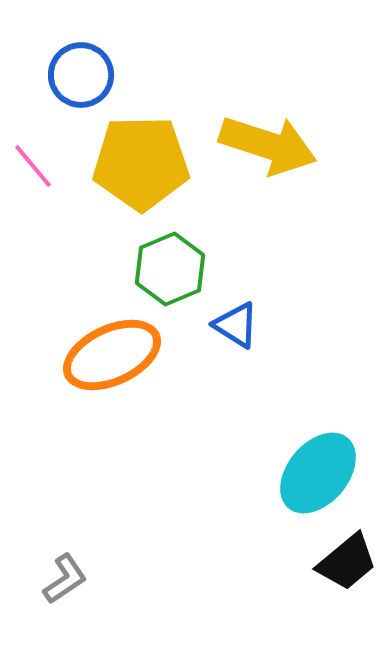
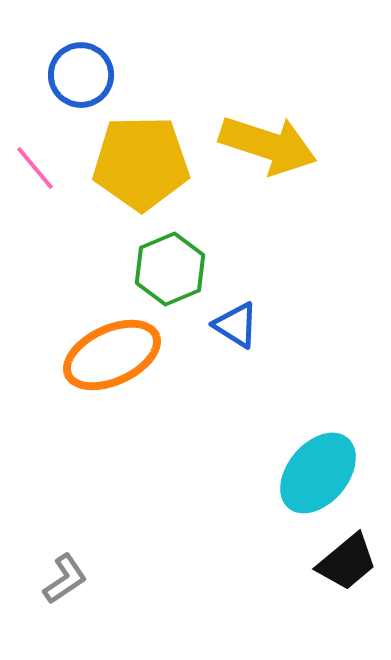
pink line: moved 2 px right, 2 px down
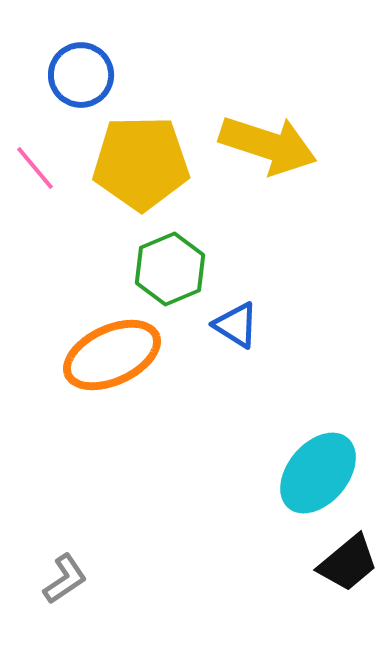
black trapezoid: moved 1 px right, 1 px down
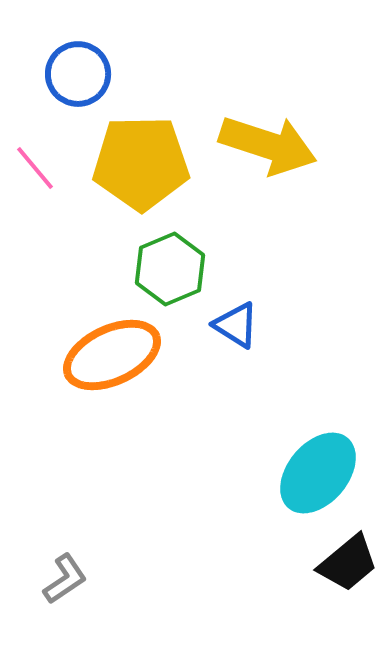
blue circle: moved 3 px left, 1 px up
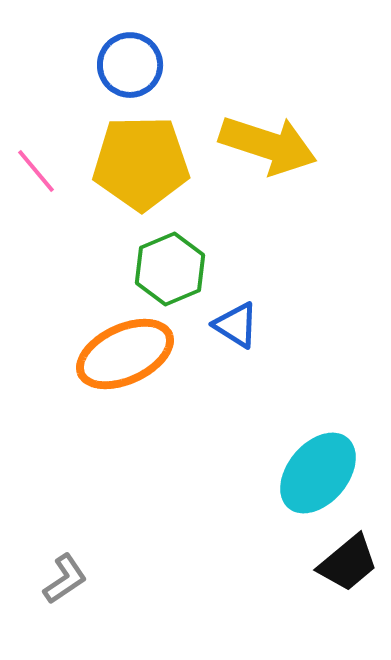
blue circle: moved 52 px right, 9 px up
pink line: moved 1 px right, 3 px down
orange ellipse: moved 13 px right, 1 px up
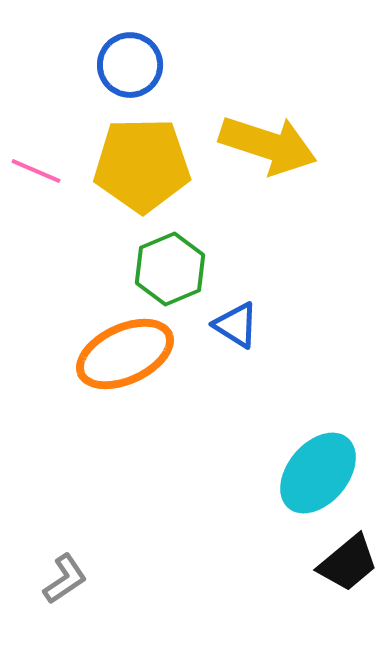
yellow pentagon: moved 1 px right, 2 px down
pink line: rotated 27 degrees counterclockwise
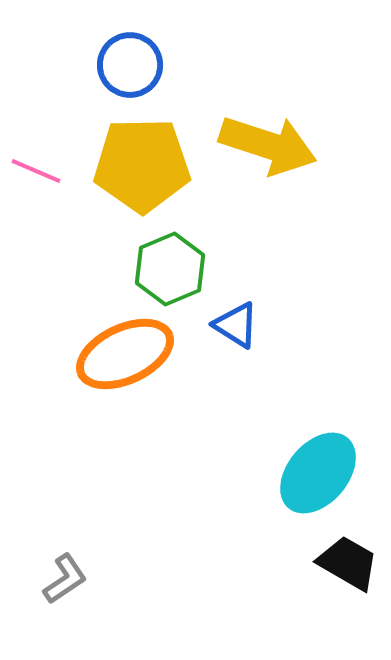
black trapezoid: rotated 110 degrees counterclockwise
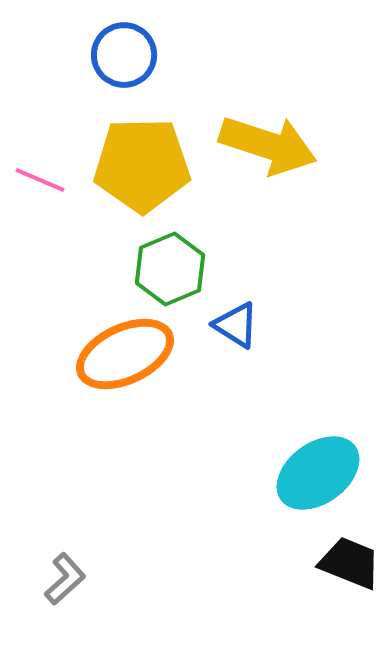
blue circle: moved 6 px left, 10 px up
pink line: moved 4 px right, 9 px down
cyan ellipse: rotated 14 degrees clockwise
black trapezoid: moved 2 px right; rotated 8 degrees counterclockwise
gray L-shape: rotated 8 degrees counterclockwise
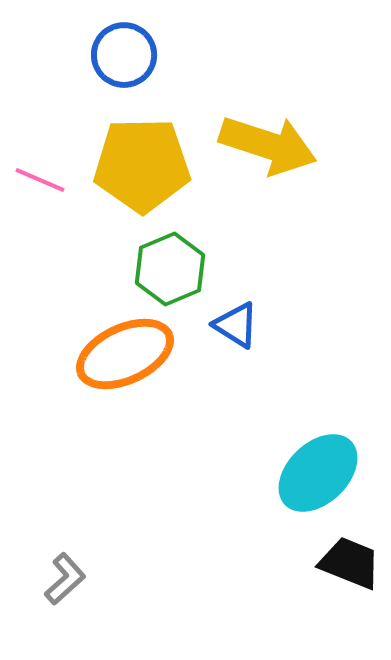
cyan ellipse: rotated 8 degrees counterclockwise
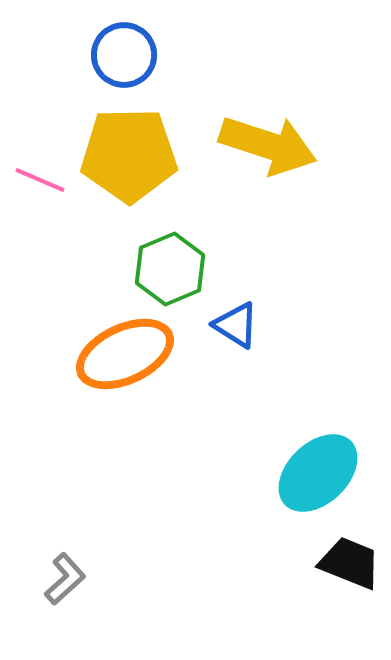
yellow pentagon: moved 13 px left, 10 px up
